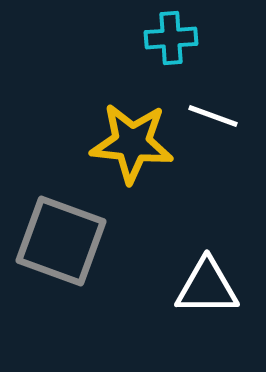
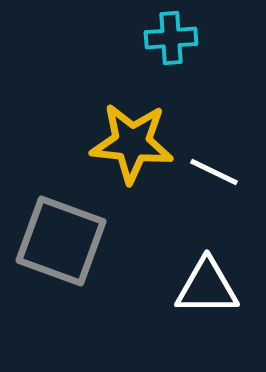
white line: moved 1 px right, 56 px down; rotated 6 degrees clockwise
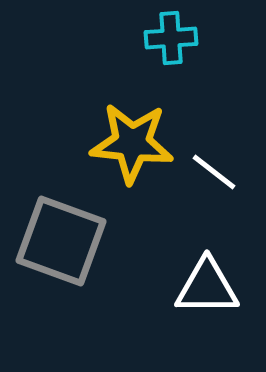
white line: rotated 12 degrees clockwise
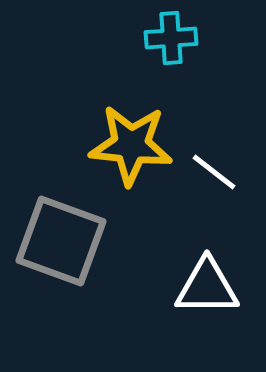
yellow star: moved 1 px left, 2 px down
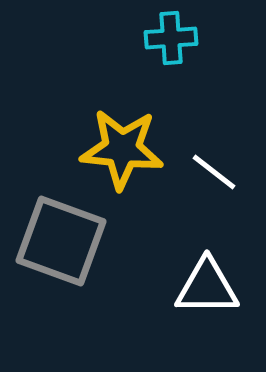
yellow star: moved 9 px left, 4 px down
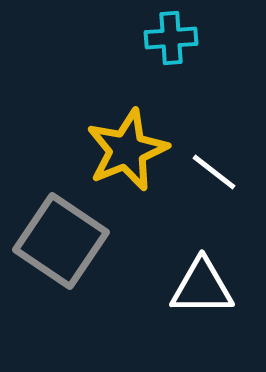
yellow star: moved 5 px right, 1 px down; rotated 28 degrees counterclockwise
gray square: rotated 14 degrees clockwise
white triangle: moved 5 px left
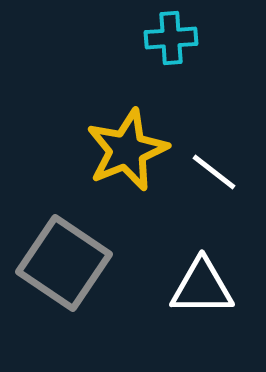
gray square: moved 3 px right, 22 px down
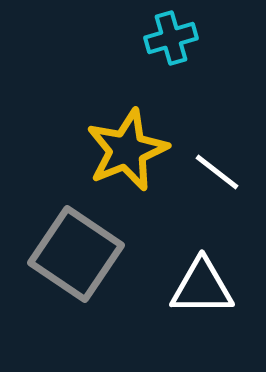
cyan cross: rotated 12 degrees counterclockwise
white line: moved 3 px right
gray square: moved 12 px right, 9 px up
